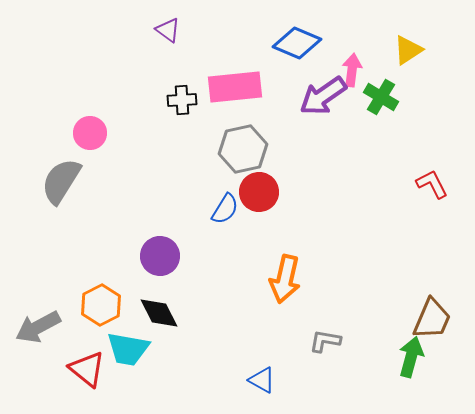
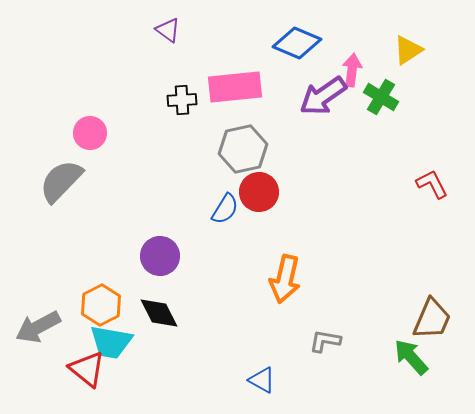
gray semicircle: rotated 12 degrees clockwise
cyan trapezoid: moved 17 px left, 7 px up
green arrow: rotated 57 degrees counterclockwise
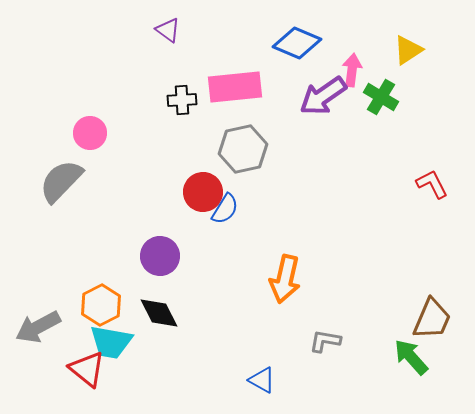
red circle: moved 56 px left
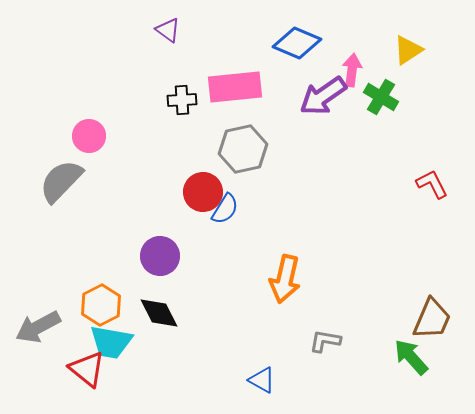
pink circle: moved 1 px left, 3 px down
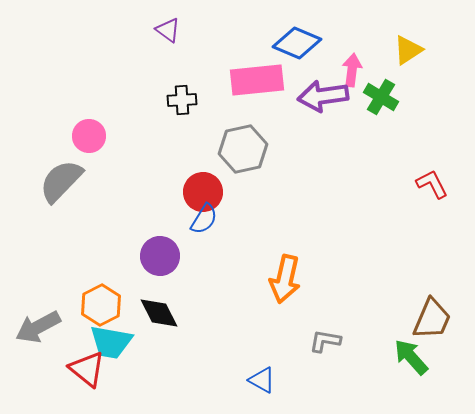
pink rectangle: moved 22 px right, 7 px up
purple arrow: rotated 27 degrees clockwise
blue semicircle: moved 21 px left, 10 px down
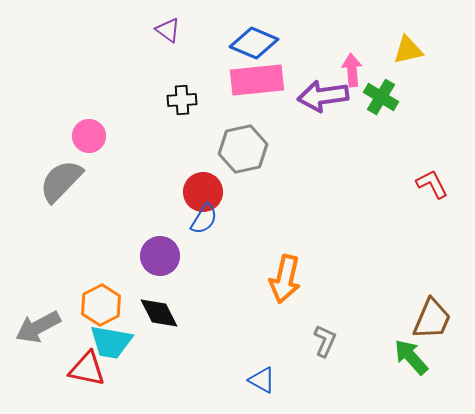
blue diamond: moved 43 px left
yellow triangle: rotated 20 degrees clockwise
pink arrow: rotated 12 degrees counterclockwise
gray L-shape: rotated 104 degrees clockwise
red triangle: rotated 27 degrees counterclockwise
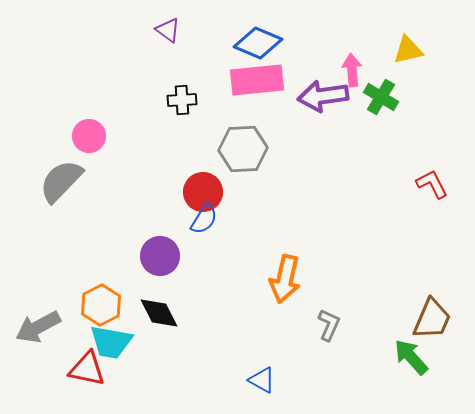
blue diamond: moved 4 px right
gray hexagon: rotated 9 degrees clockwise
gray L-shape: moved 4 px right, 16 px up
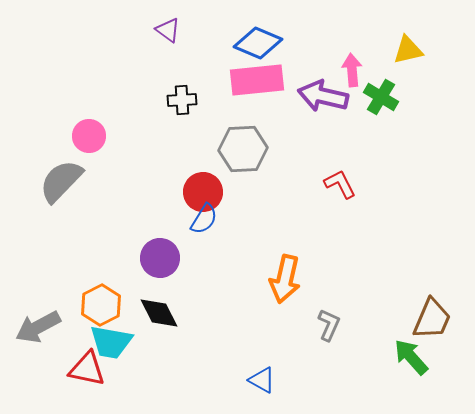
purple arrow: rotated 21 degrees clockwise
red L-shape: moved 92 px left
purple circle: moved 2 px down
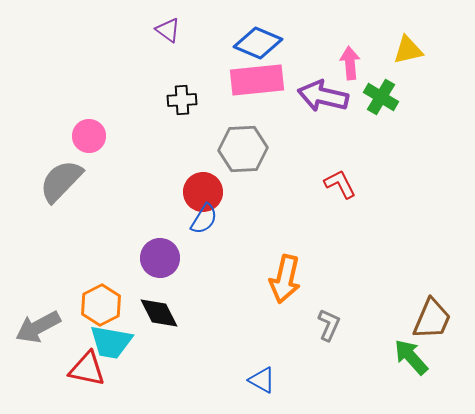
pink arrow: moved 2 px left, 7 px up
